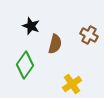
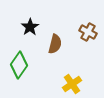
black star: moved 1 px left, 1 px down; rotated 18 degrees clockwise
brown cross: moved 1 px left, 3 px up
green diamond: moved 6 px left
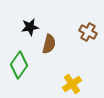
black star: rotated 24 degrees clockwise
brown semicircle: moved 6 px left
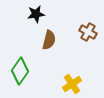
black star: moved 6 px right, 13 px up
brown semicircle: moved 4 px up
green diamond: moved 1 px right, 6 px down
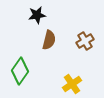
black star: moved 1 px right, 1 px down
brown cross: moved 3 px left, 9 px down; rotated 30 degrees clockwise
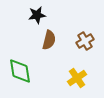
green diamond: rotated 44 degrees counterclockwise
yellow cross: moved 5 px right, 6 px up
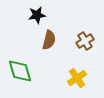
green diamond: rotated 8 degrees counterclockwise
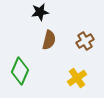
black star: moved 3 px right, 3 px up
green diamond: rotated 40 degrees clockwise
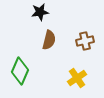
brown cross: rotated 18 degrees clockwise
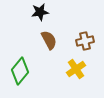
brown semicircle: rotated 42 degrees counterclockwise
green diamond: rotated 16 degrees clockwise
yellow cross: moved 1 px left, 9 px up
